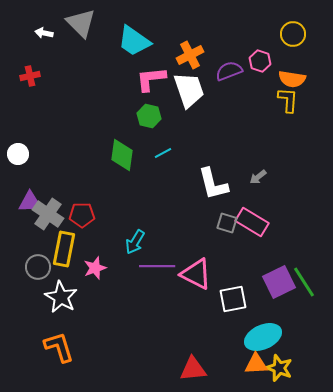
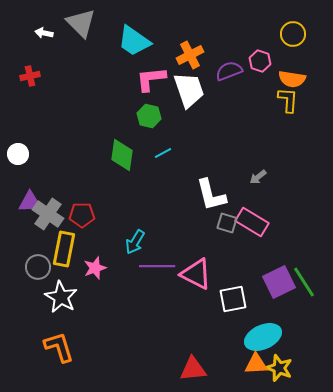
white L-shape: moved 2 px left, 11 px down
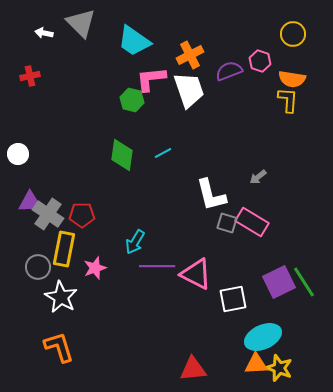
green hexagon: moved 17 px left, 16 px up
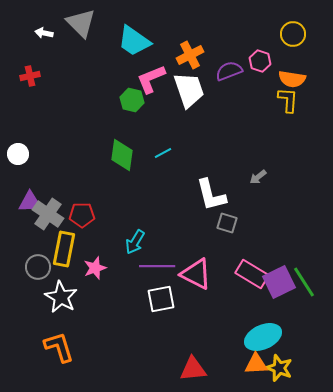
pink L-shape: rotated 16 degrees counterclockwise
pink rectangle: moved 52 px down
white square: moved 72 px left
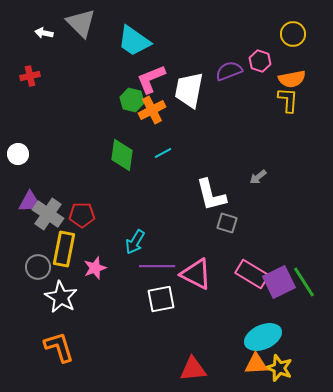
orange cross: moved 38 px left, 55 px down
orange semicircle: rotated 20 degrees counterclockwise
white trapezoid: rotated 150 degrees counterclockwise
